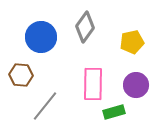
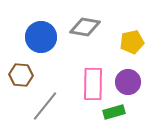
gray diamond: rotated 64 degrees clockwise
purple circle: moved 8 px left, 3 px up
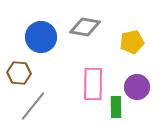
brown hexagon: moved 2 px left, 2 px up
purple circle: moved 9 px right, 5 px down
gray line: moved 12 px left
green rectangle: moved 2 px right, 5 px up; rotated 75 degrees counterclockwise
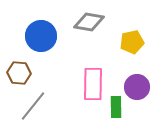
gray diamond: moved 4 px right, 5 px up
blue circle: moved 1 px up
